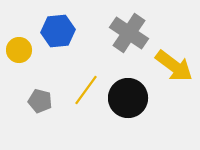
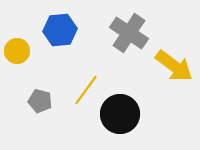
blue hexagon: moved 2 px right, 1 px up
yellow circle: moved 2 px left, 1 px down
black circle: moved 8 px left, 16 px down
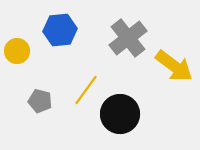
gray cross: moved 1 px left, 5 px down; rotated 18 degrees clockwise
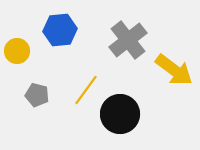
gray cross: moved 2 px down
yellow arrow: moved 4 px down
gray pentagon: moved 3 px left, 6 px up
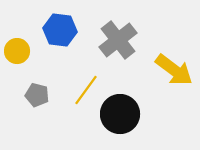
blue hexagon: rotated 12 degrees clockwise
gray cross: moved 10 px left
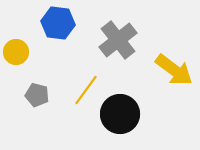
blue hexagon: moved 2 px left, 7 px up
yellow circle: moved 1 px left, 1 px down
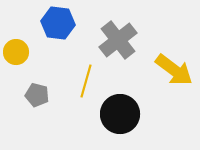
yellow line: moved 9 px up; rotated 20 degrees counterclockwise
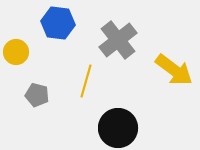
black circle: moved 2 px left, 14 px down
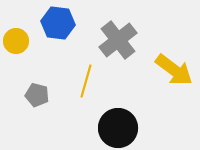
yellow circle: moved 11 px up
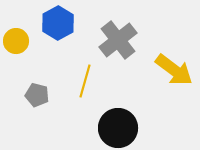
blue hexagon: rotated 24 degrees clockwise
yellow line: moved 1 px left
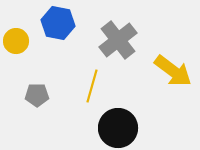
blue hexagon: rotated 20 degrees counterclockwise
yellow arrow: moved 1 px left, 1 px down
yellow line: moved 7 px right, 5 px down
gray pentagon: rotated 15 degrees counterclockwise
